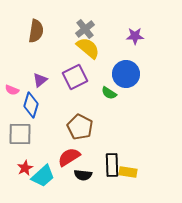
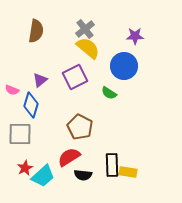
blue circle: moved 2 px left, 8 px up
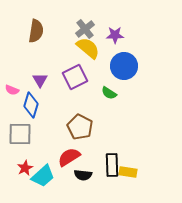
purple star: moved 20 px left, 1 px up
purple triangle: rotated 21 degrees counterclockwise
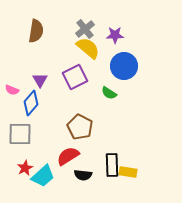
blue diamond: moved 2 px up; rotated 25 degrees clockwise
red semicircle: moved 1 px left, 1 px up
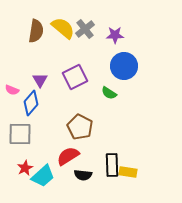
yellow semicircle: moved 25 px left, 20 px up
